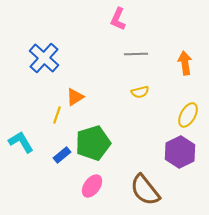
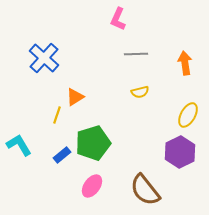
cyan L-shape: moved 2 px left, 3 px down
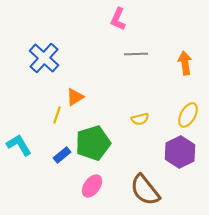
yellow semicircle: moved 27 px down
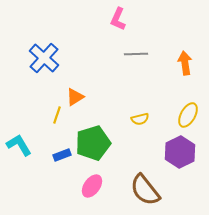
blue rectangle: rotated 18 degrees clockwise
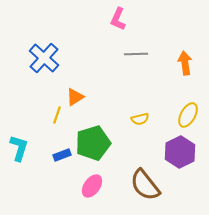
cyan L-shape: moved 3 px down; rotated 48 degrees clockwise
brown semicircle: moved 5 px up
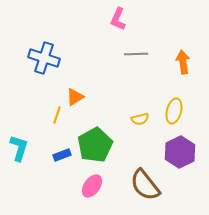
blue cross: rotated 24 degrees counterclockwise
orange arrow: moved 2 px left, 1 px up
yellow ellipse: moved 14 px left, 4 px up; rotated 15 degrees counterclockwise
green pentagon: moved 2 px right, 2 px down; rotated 12 degrees counterclockwise
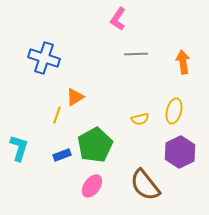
pink L-shape: rotated 10 degrees clockwise
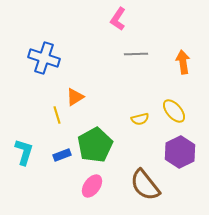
yellow ellipse: rotated 55 degrees counterclockwise
yellow line: rotated 36 degrees counterclockwise
cyan L-shape: moved 5 px right, 4 px down
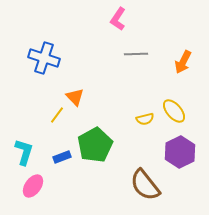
orange arrow: rotated 145 degrees counterclockwise
orange triangle: rotated 42 degrees counterclockwise
yellow line: rotated 54 degrees clockwise
yellow semicircle: moved 5 px right
blue rectangle: moved 2 px down
pink ellipse: moved 59 px left
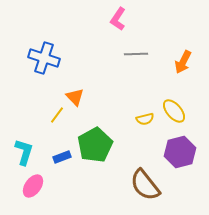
purple hexagon: rotated 12 degrees clockwise
